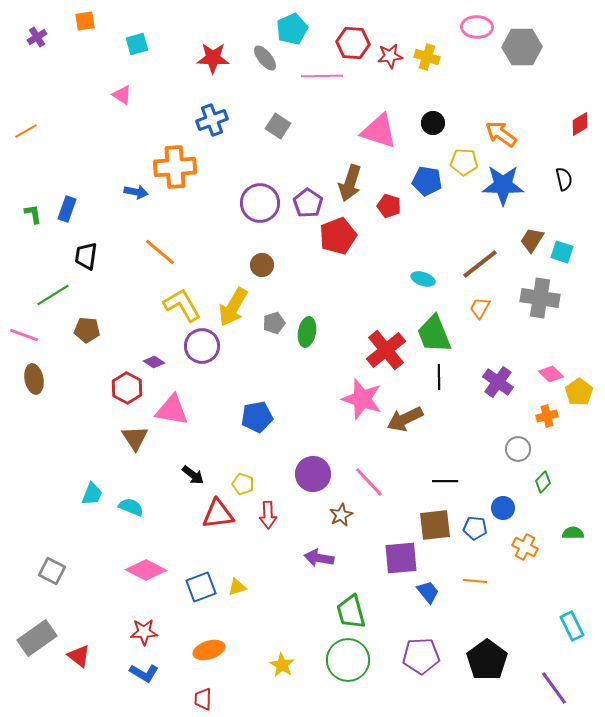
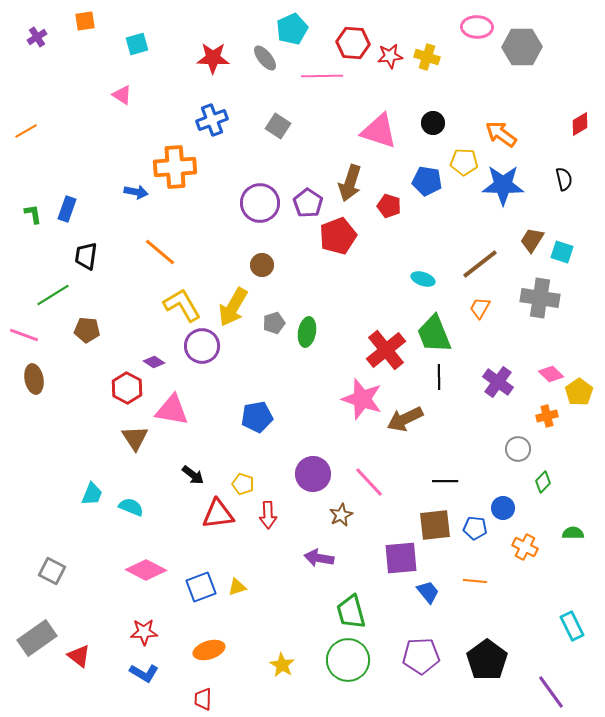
purple line at (554, 688): moved 3 px left, 4 px down
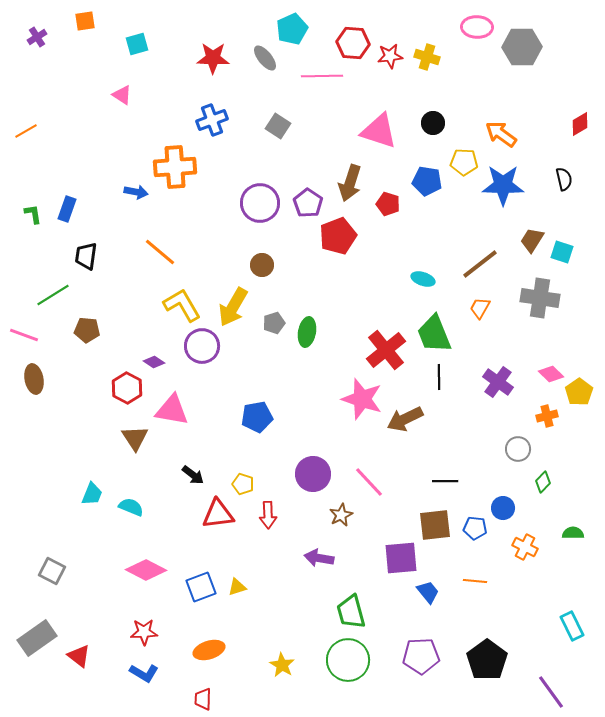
red pentagon at (389, 206): moved 1 px left, 2 px up
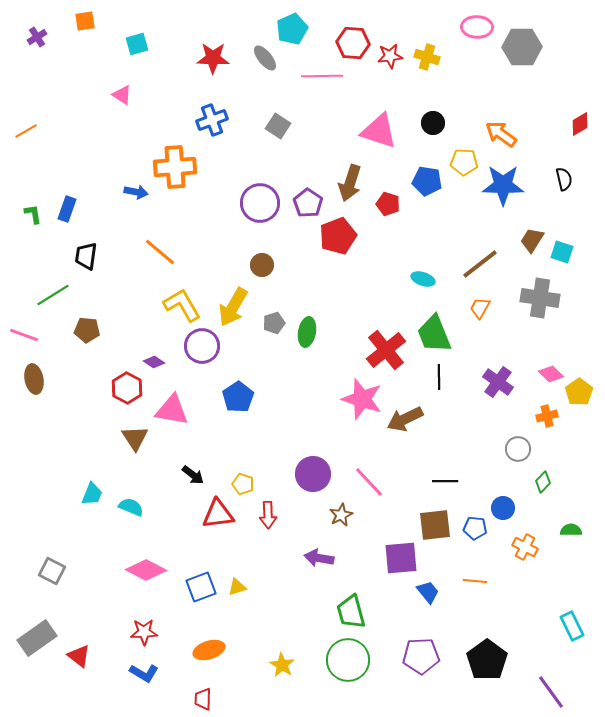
blue pentagon at (257, 417): moved 19 px left, 20 px up; rotated 24 degrees counterclockwise
green semicircle at (573, 533): moved 2 px left, 3 px up
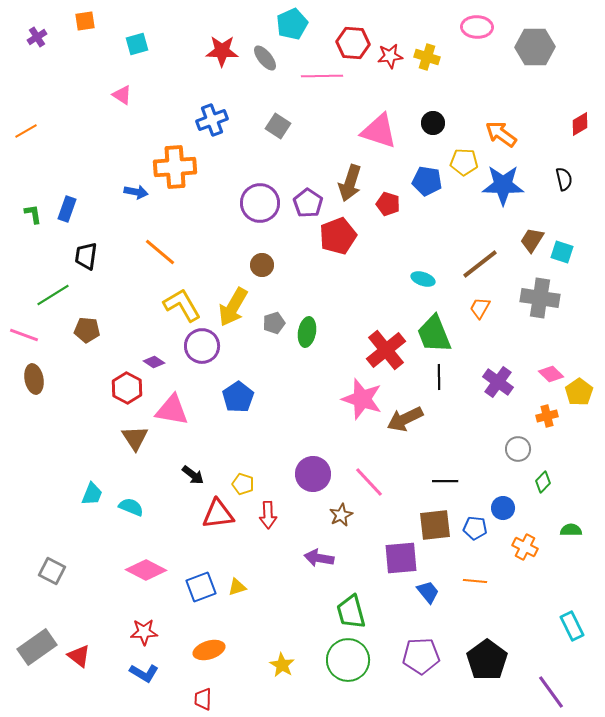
cyan pentagon at (292, 29): moved 5 px up
gray hexagon at (522, 47): moved 13 px right
red star at (213, 58): moved 9 px right, 7 px up
gray rectangle at (37, 638): moved 9 px down
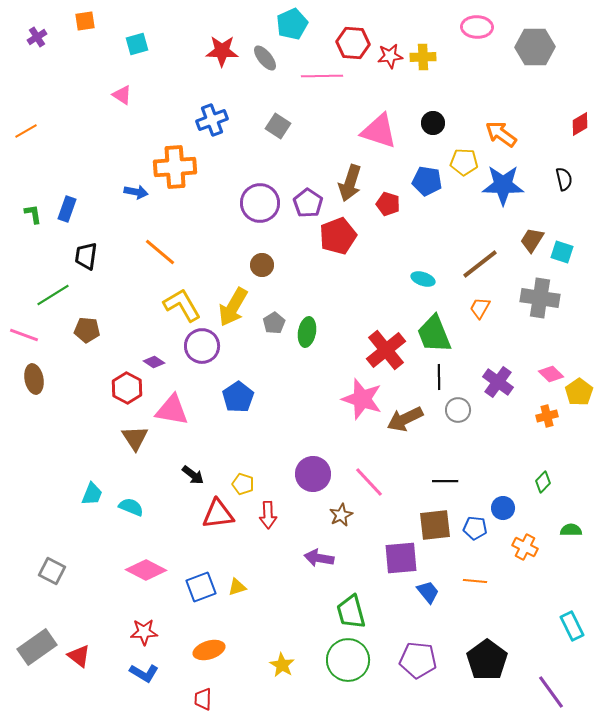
yellow cross at (427, 57): moved 4 px left; rotated 20 degrees counterclockwise
gray pentagon at (274, 323): rotated 15 degrees counterclockwise
gray circle at (518, 449): moved 60 px left, 39 px up
purple pentagon at (421, 656): moved 3 px left, 4 px down; rotated 9 degrees clockwise
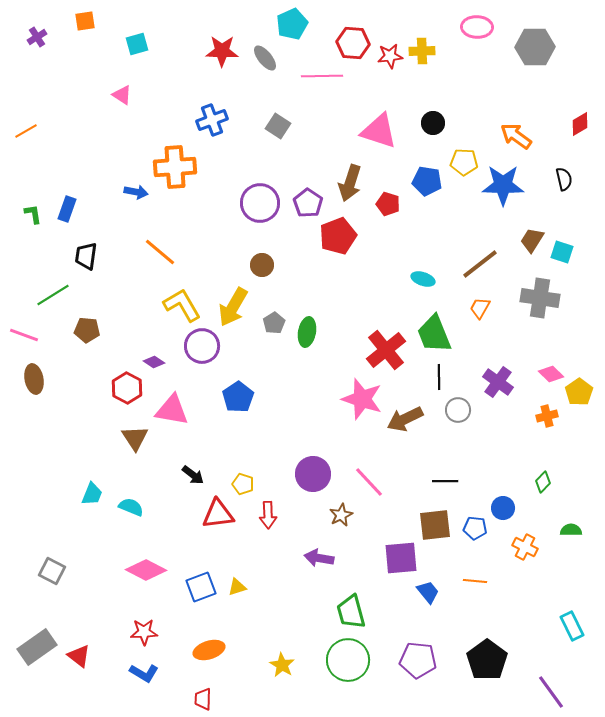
yellow cross at (423, 57): moved 1 px left, 6 px up
orange arrow at (501, 134): moved 15 px right, 2 px down
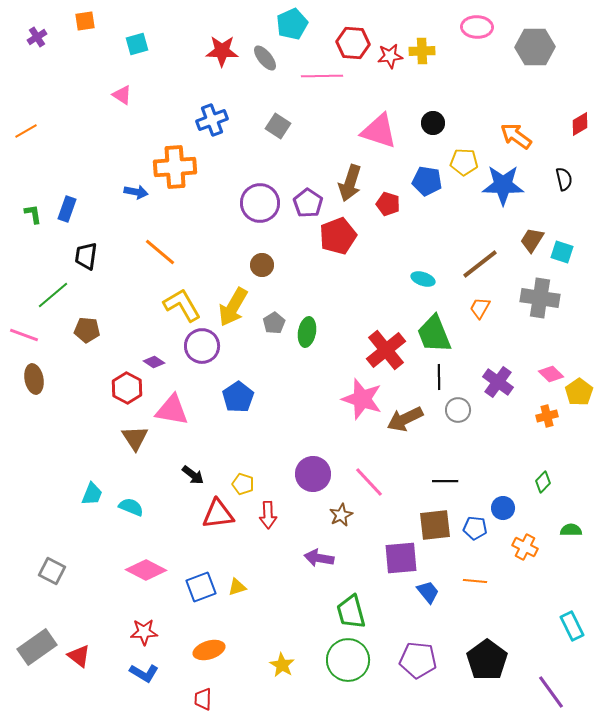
green line at (53, 295): rotated 8 degrees counterclockwise
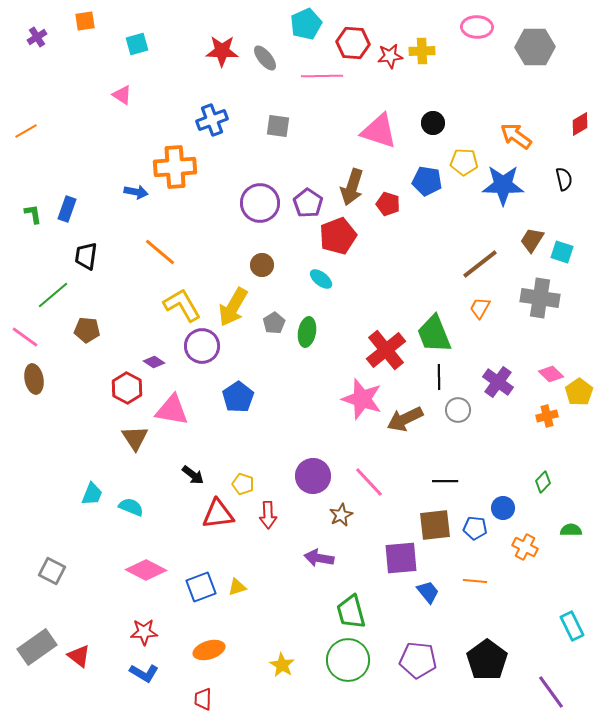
cyan pentagon at (292, 24): moved 14 px right
gray square at (278, 126): rotated 25 degrees counterclockwise
brown arrow at (350, 183): moved 2 px right, 4 px down
cyan ellipse at (423, 279): moved 102 px left; rotated 20 degrees clockwise
pink line at (24, 335): moved 1 px right, 2 px down; rotated 16 degrees clockwise
purple circle at (313, 474): moved 2 px down
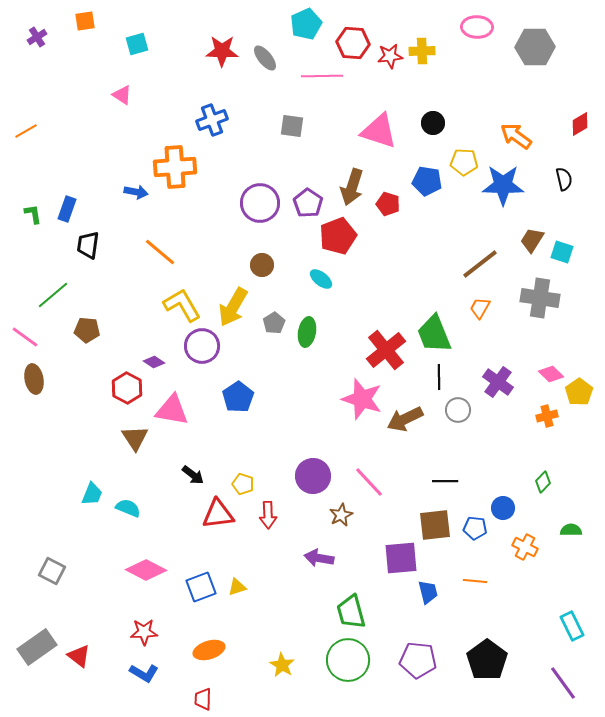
gray square at (278, 126): moved 14 px right
black trapezoid at (86, 256): moved 2 px right, 11 px up
cyan semicircle at (131, 507): moved 3 px left, 1 px down
blue trapezoid at (428, 592): rotated 25 degrees clockwise
purple line at (551, 692): moved 12 px right, 9 px up
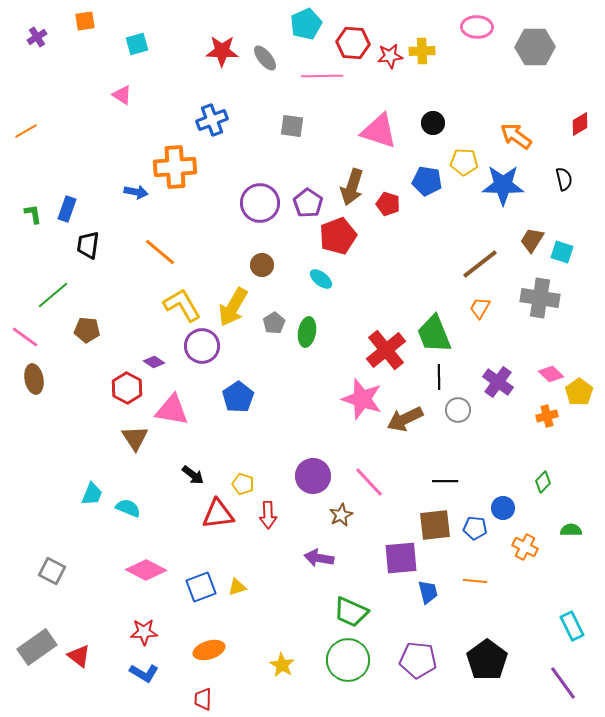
green trapezoid at (351, 612): rotated 51 degrees counterclockwise
